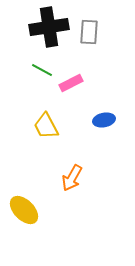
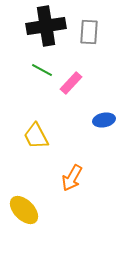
black cross: moved 3 px left, 1 px up
pink rectangle: rotated 20 degrees counterclockwise
yellow trapezoid: moved 10 px left, 10 px down
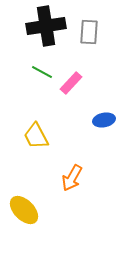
green line: moved 2 px down
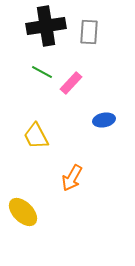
yellow ellipse: moved 1 px left, 2 px down
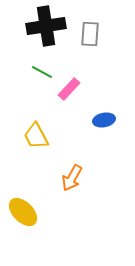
gray rectangle: moved 1 px right, 2 px down
pink rectangle: moved 2 px left, 6 px down
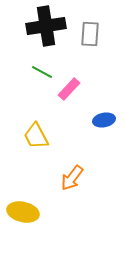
orange arrow: rotated 8 degrees clockwise
yellow ellipse: rotated 32 degrees counterclockwise
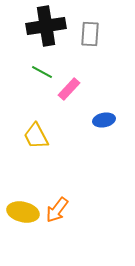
orange arrow: moved 15 px left, 32 px down
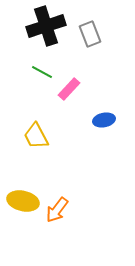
black cross: rotated 9 degrees counterclockwise
gray rectangle: rotated 25 degrees counterclockwise
yellow ellipse: moved 11 px up
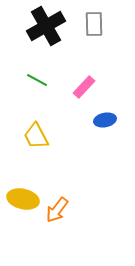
black cross: rotated 12 degrees counterclockwise
gray rectangle: moved 4 px right, 10 px up; rotated 20 degrees clockwise
green line: moved 5 px left, 8 px down
pink rectangle: moved 15 px right, 2 px up
blue ellipse: moved 1 px right
yellow ellipse: moved 2 px up
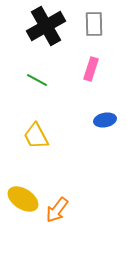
pink rectangle: moved 7 px right, 18 px up; rotated 25 degrees counterclockwise
yellow ellipse: rotated 20 degrees clockwise
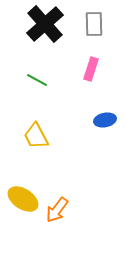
black cross: moved 1 px left, 2 px up; rotated 12 degrees counterclockwise
